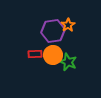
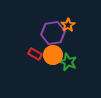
purple hexagon: moved 2 px down
red rectangle: rotated 32 degrees clockwise
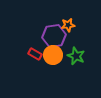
orange star: rotated 24 degrees clockwise
purple hexagon: moved 1 px right, 3 px down
green star: moved 8 px right, 6 px up
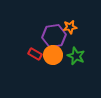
orange star: moved 2 px right, 2 px down
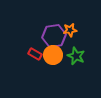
orange star: moved 3 px down
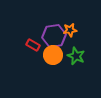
red rectangle: moved 2 px left, 9 px up
